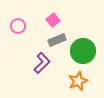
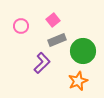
pink circle: moved 3 px right
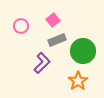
orange star: rotated 12 degrees counterclockwise
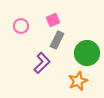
pink square: rotated 16 degrees clockwise
gray rectangle: rotated 42 degrees counterclockwise
green circle: moved 4 px right, 2 px down
orange star: rotated 12 degrees clockwise
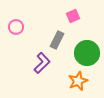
pink square: moved 20 px right, 4 px up
pink circle: moved 5 px left, 1 px down
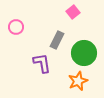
pink square: moved 4 px up; rotated 16 degrees counterclockwise
green circle: moved 3 px left
purple L-shape: rotated 55 degrees counterclockwise
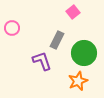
pink circle: moved 4 px left, 1 px down
purple L-shape: moved 2 px up; rotated 10 degrees counterclockwise
